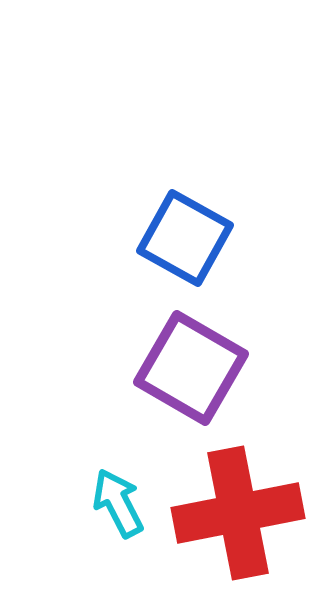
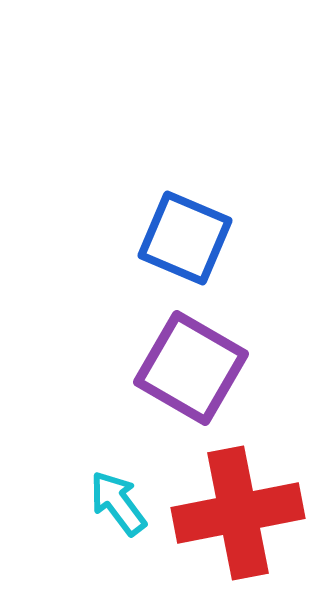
blue square: rotated 6 degrees counterclockwise
cyan arrow: rotated 10 degrees counterclockwise
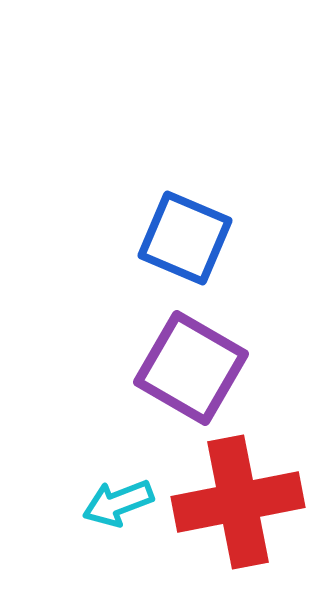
cyan arrow: rotated 74 degrees counterclockwise
red cross: moved 11 px up
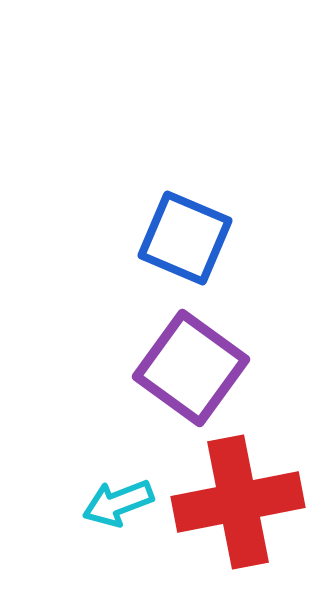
purple square: rotated 6 degrees clockwise
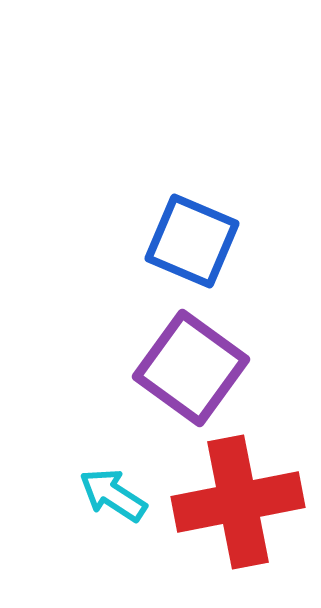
blue square: moved 7 px right, 3 px down
cyan arrow: moved 5 px left, 8 px up; rotated 54 degrees clockwise
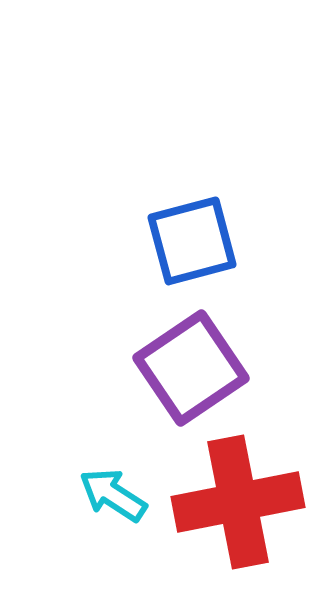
blue square: rotated 38 degrees counterclockwise
purple square: rotated 20 degrees clockwise
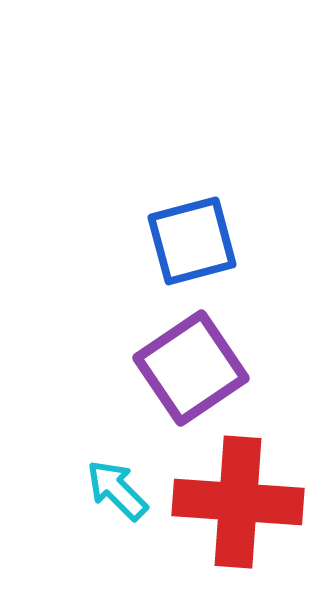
cyan arrow: moved 4 px right, 5 px up; rotated 12 degrees clockwise
red cross: rotated 15 degrees clockwise
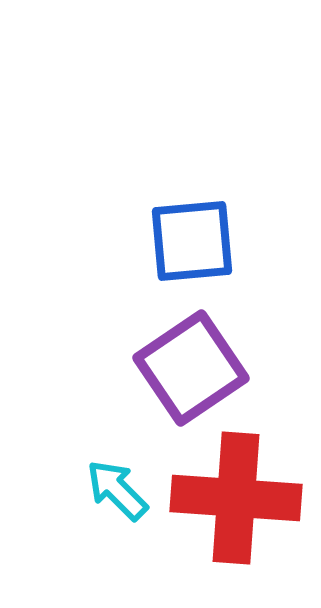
blue square: rotated 10 degrees clockwise
red cross: moved 2 px left, 4 px up
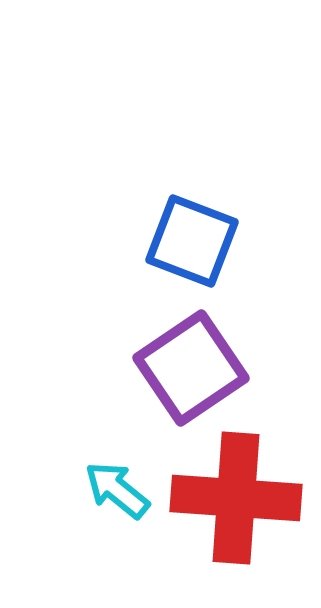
blue square: rotated 26 degrees clockwise
cyan arrow: rotated 6 degrees counterclockwise
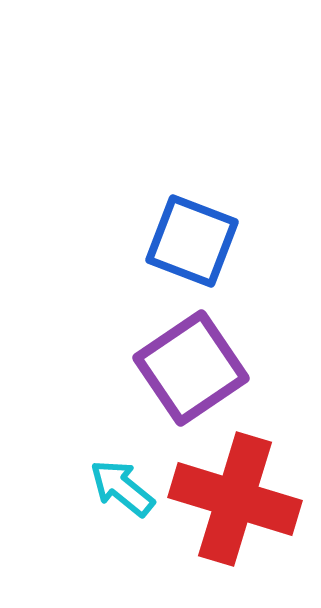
cyan arrow: moved 5 px right, 2 px up
red cross: moved 1 px left, 1 px down; rotated 13 degrees clockwise
